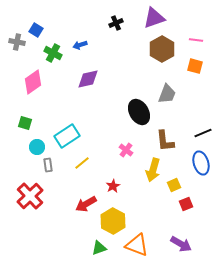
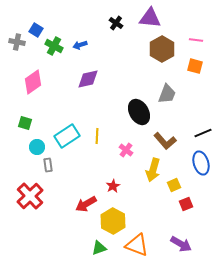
purple triangle: moved 4 px left; rotated 25 degrees clockwise
black cross: rotated 32 degrees counterclockwise
green cross: moved 1 px right, 7 px up
brown L-shape: rotated 35 degrees counterclockwise
yellow line: moved 15 px right, 27 px up; rotated 49 degrees counterclockwise
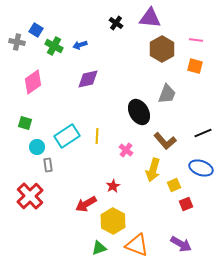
blue ellipse: moved 5 px down; rotated 55 degrees counterclockwise
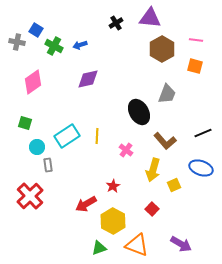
black cross: rotated 24 degrees clockwise
red square: moved 34 px left, 5 px down; rotated 24 degrees counterclockwise
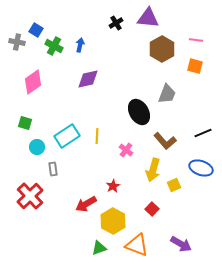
purple triangle: moved 2 px left
blue arrow: rotated 120 degrees clockwise
gray rectangle: moved 5 px right, 4 px down
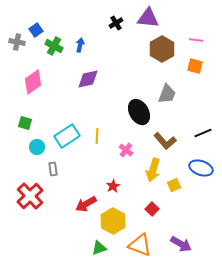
blue square: rotated 24 degrees clockwise
orange triangle: moved 3 px right
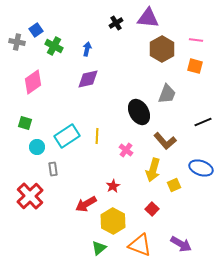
blue arrow: moved 7 px right, 4 px down
black line: moved 11 px up
green triangle: rotated 21 degrees counterclockwise
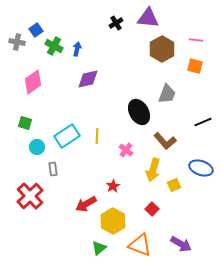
blue arrow: moved 10 px left
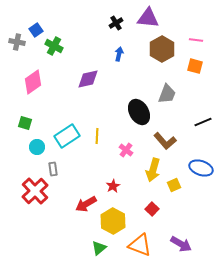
blue arrow: moved 42 px right, 5 px down
red cross: moved 5 px right, 5 px up
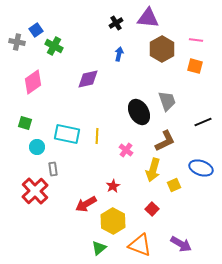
gray trapezoid: moved 7 px down; rotated 40 degrees counterclockwise
cyan rectangle: moved 2 px up; rotated 45 degrees clockwise
brown L-shape: rotated 75 degrees counterclockwise
